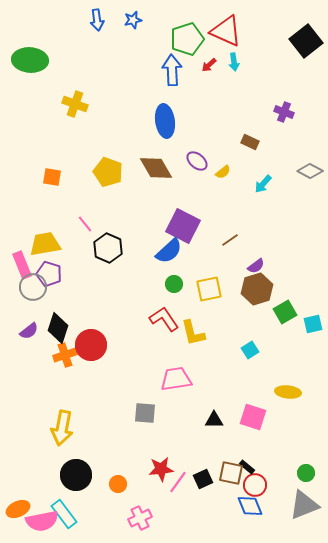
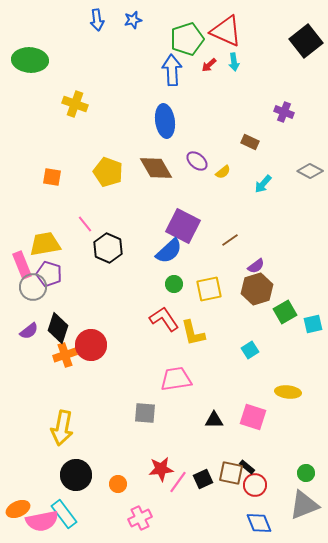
blue diamond at (250, 506): moved 9 px right, 17 px down
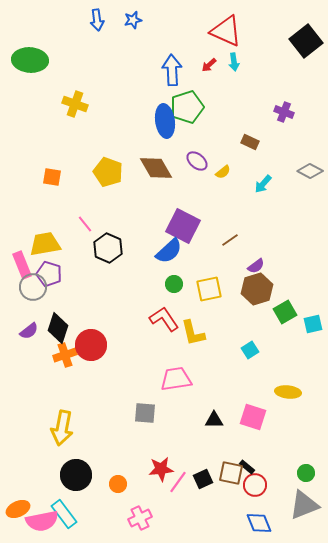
green pentagon at (187, 39): moved 68 px down
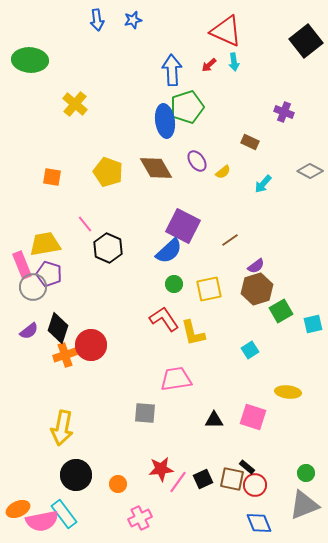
yellow cross at (75, 104): rotated 20 degrees clockwise
purple ellipse at (197, 161): rotated 15 degrees clockwise
green square at (285, 312): moved 4 px left, 1 px up
brown square at (231, 473): moved 1 px right, 6 px down
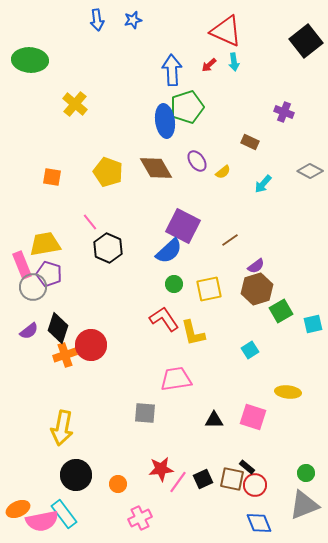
pink line at (85, 224): moved 5 px right, 2 px up
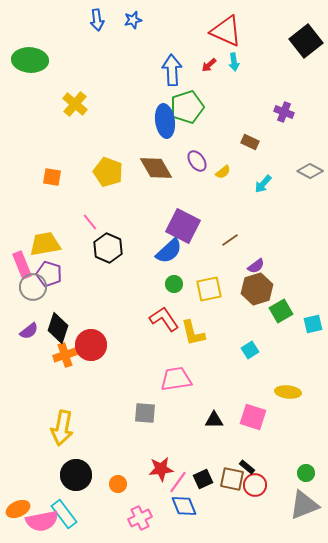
blue diamond at (259, 523): moved 75 px left, 17 px up
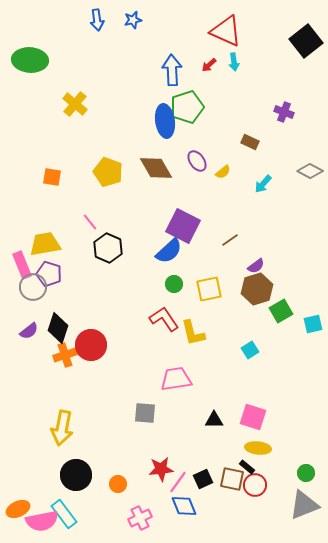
yellow ellipse at (288, 392): moved 30 px left, 56 px down
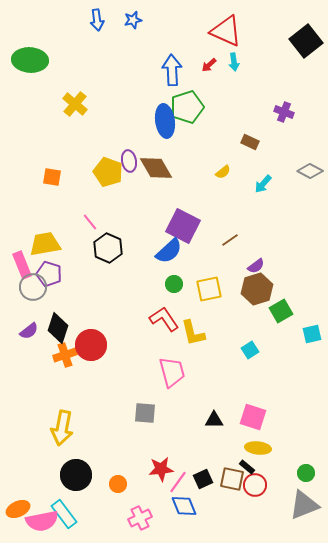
purple ellipse at (197, 161): moved 68 px left; rotated 25 degrees clockwise
cyan square at (313, 324): moved 1 px left, 10 px down
pink trapezoid at (176, 379): moved 4 px left, 7 px up; rotated 84 degrees clockwise
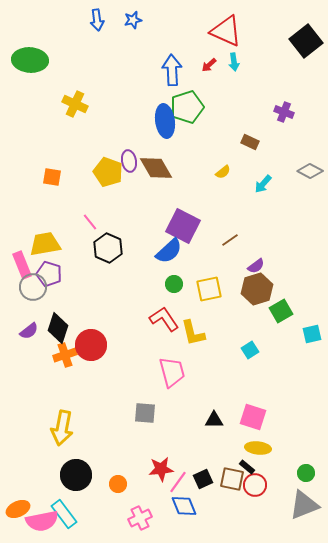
yellow cross at (75, 104): rotated 15 degrees counterclockwise
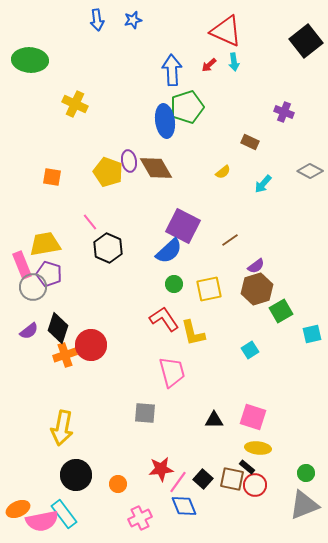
black square at (203, 479): rotated 24 degrees counterclockwise
